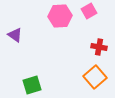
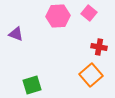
pink square: moved 2 px down; rotated 21 degrees counterclockwise
pink hexagon: moved 2 px left
purple triangle: moved 1 px right, 1 px up; rotated 14 degrees counterclockwise
orange square: moved 4 px left, 2 px up
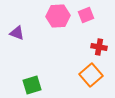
pink square: moved 3 px left, 2 px down; rotated 28 degrees clockwise
purple triangle: moved 1 px right, 1 px up
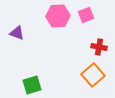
orange square: moved 2 px right
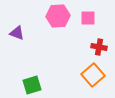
pink square: moved 2 px right, 3 px down; rotated 21 degrees clockwise
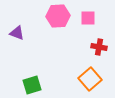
orange square: moved 3 px left, 4 px down
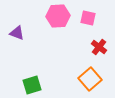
pink square: rotated 14 degrees clockwise
red cross: rotated 28 degrees clockwise
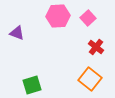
pink square: rotated 35 degrees clockwise
red cross: moved 3 px left
orange square: rotated 10 degrees counterclockwise
